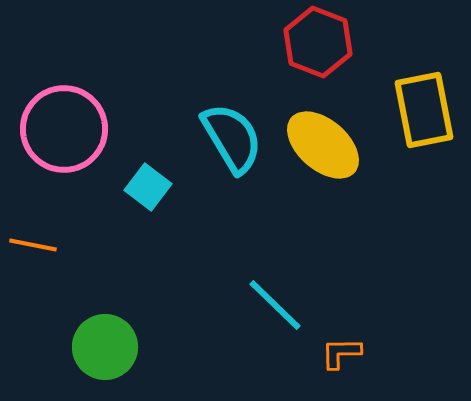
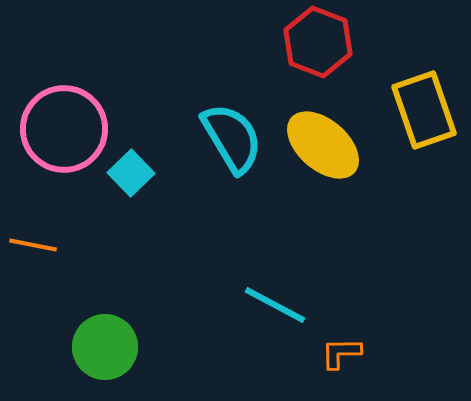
yellow rectangle: rotated 8 degrees counterclockwise
cyan square: moved 17 px left, 14 px up; rotated 9 degrees clockwise
cyan line: rotated 16 degrees counterclockwise
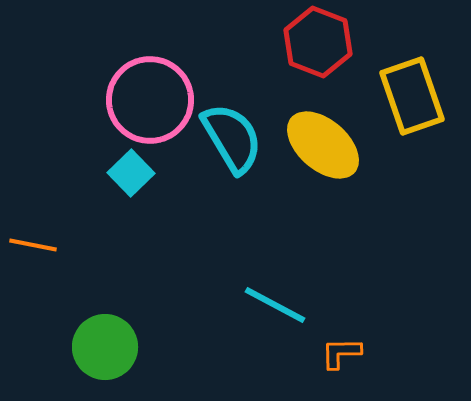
yellow rectangle: moved 12 px left, 14 px up
pink circle: moved 86 px right, 29 px up
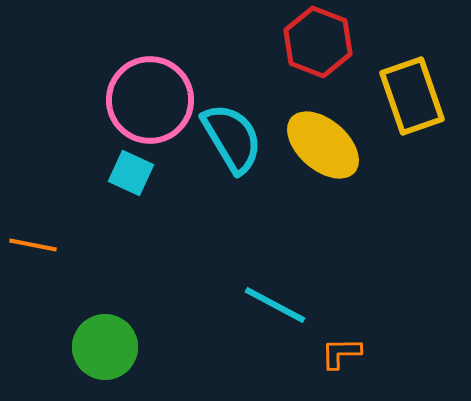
cyan square: rotated 21 degrees counterclockwise
